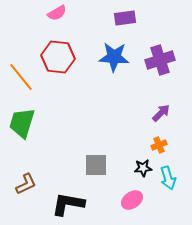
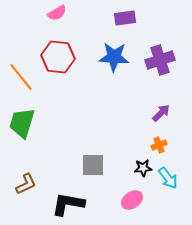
gray square: moved 3 px left
cyan arrow: rotated 20 degrees counterclockwise
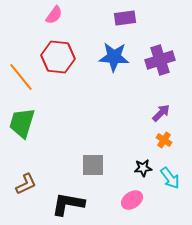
pink semicircle: moved 3 px left, 2 px down; rotated 24 degrees counterclockwise
orange cross: moved 5 px right, 5 px up; rotated 35 degrees counterclockwise
cyan arrow: moved 2 px right
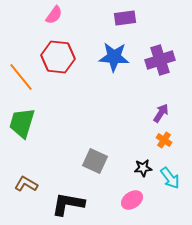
purple arrow: rotated 12 degrees counterclockwise
gray square: moved 2 px right, 4 px up; rotated 25 degrees clockwise
brown L-shape: rotated 125 degrees counterclockwise
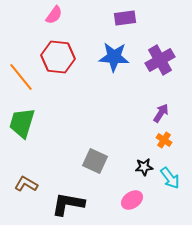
purple cross: rotated 12 degrees counterclockwise
black star: moved 1 px right, 1 px up
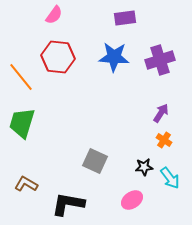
purple cross: rotated 12 degrees clockwise
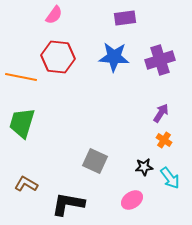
orange line: rotated 40 degrees counterclockwise
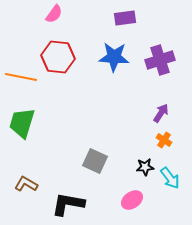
pink semicircle: moved 1 px up
black star: moved 1 px right
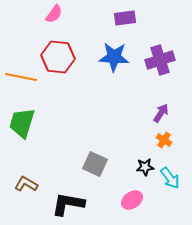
gray square: moved 3 px down
